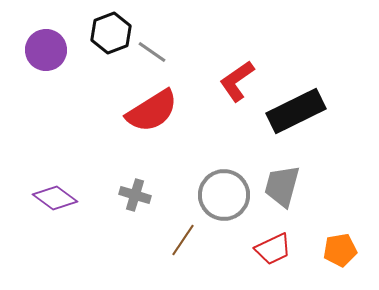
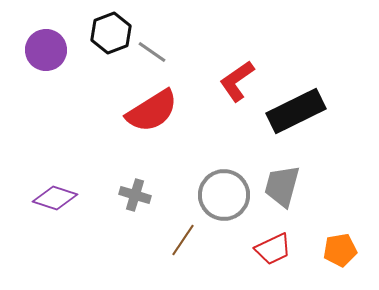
purple diamond: rotated 18 degrees counterclockwise
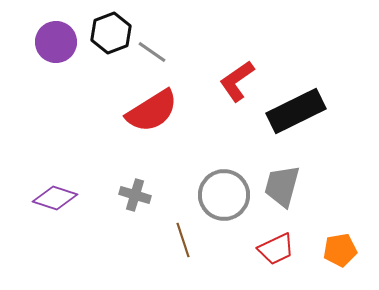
purple circle: moved 10 px right, 8 px up
brown line: rotated 52 degrees counterclockwise
red trapezoid: moved 3 px right
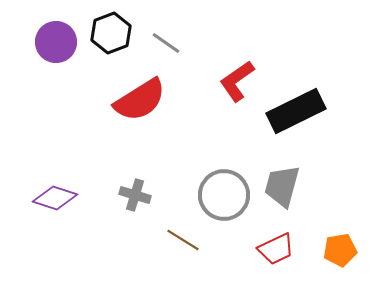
gray line: moved 14 px right, 9 px up
red semicircle: moved 12 px left, 11 px up
brown line: rotated 40 degrees counterclockwise
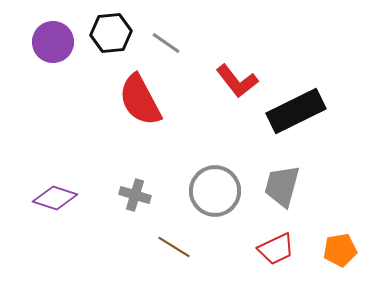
black hexagon: rotated 15 degrees clockwise
purple circle: moved 3 px left
red L-shape: rotated 93 degrees counterclockwise
red semicircle: rotated 94 degrees clockwise
gray circle: moved 9 px left, 4 px up
brown line: moved 9 px left, 7 px down
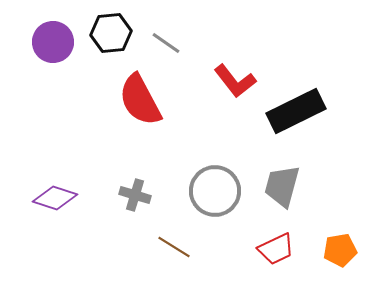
red L-shape: moved 2 px left
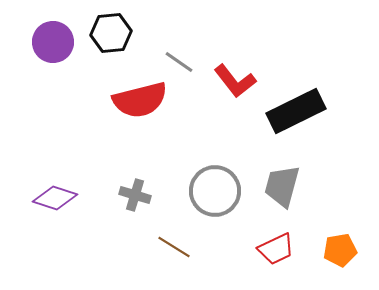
gray line: moved 13 px right, 19 px down
red semicircle: rotated 76 degrees counterclockwise
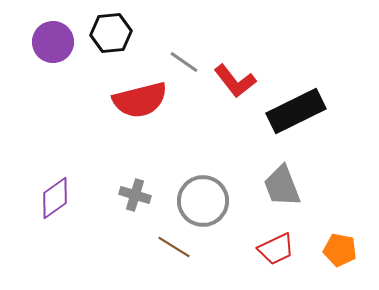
gray line: moved 5 px right
gray trapezoid: rotated 36 degrees counterclockwise
gray circle: moved 12 px left, 10 px down
purple diamond: rotated 54 degrees counterclockwise
orange pentagon: rotated 20 degrees clockwise
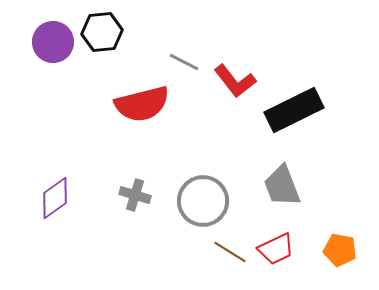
black hexagon: moved 9 px left, 1 px up
gray line: rotated 8 degrees counterclockwise
red semicircle: moved 2 px right, 4 px down
black rectangle: moved 2 px left, 1 px up
brown line: moved 56 px right, 5 px down
